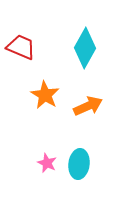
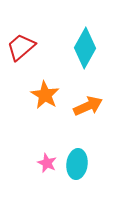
red trapezoid: rotated 64 degrees counterclockwise
cyan ellipse: moved 2 px left
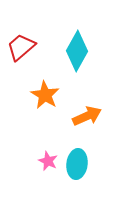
cyan diamond: moved 8 px left, 3 px down
orange arrow: moved 1 px left, 10 px down
pink star: moved 1 px right, 2 px up
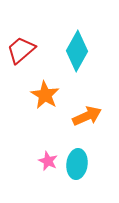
red trapezoid: moved 3 px down
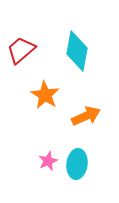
cyan diamond: rotated 18 degrees counterclockwise
orange arrow: moved 1 px left
pink star: rotated 24 degrees clockwise
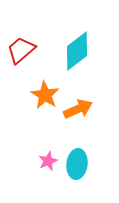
cyan diamond: rotated 42 degrees clockwise
orange arrow: moved 8 px left, 7 px up
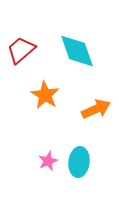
cyan diamond: rotated 72 degrees counterclockwise
orange arrow: moved 18 px right
cyan ellipse: moved 2 px right, 2 px up
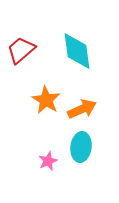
cyan diamond: rotated 12 degrees clockwise
orange star: moved 1 px right, 5 px down
orange arrow: moved 14 px left
cyan ellipse: moved 2 px right, 15 px up
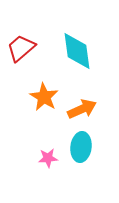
red trapezoid: moved 2 px up
orange star: moved 2 px left, 3 px up
pink star: moved 3 px up; rotated 18 degrees clockwise
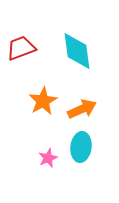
red trapezoid: rotated 20 degrees clockwise
orange star: moved 1 px left, 4 px down; rotated 12 degrees clockwise
pink star: rotated 18 degrees counterclockwise
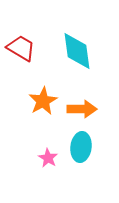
red trapezoid: rotated 52 degrees clockwise
orange arrow: rotated 24 degrees clockwise
pink star: rotated 18 degrees counterclockwise
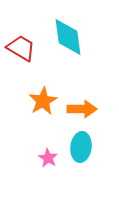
cyan diamond: moved 9 px left, 14 px up
